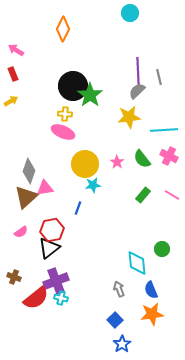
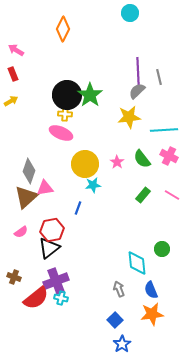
black circle: moved 6 px left, 9 px down
pink ellipse: moved 2 px left, 1 px down
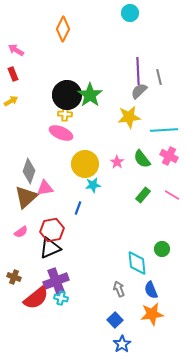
gray semicircle: moved 2 px right
black triangle: moved 1 px right; rotated 15 degrees clockwise
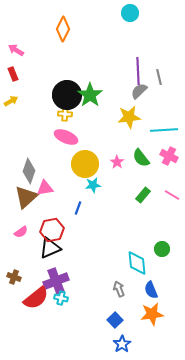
pink ellipse: moved 5 px right, 4 px down
green semicircle: moved 1 px left, 1 px up
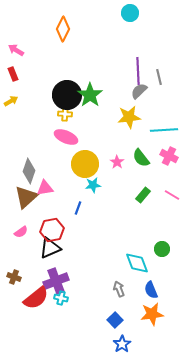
cyan diamond: rotated 15 degrees counterclockwise
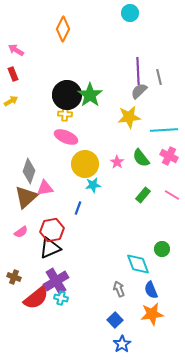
cyan diamond: moved 1 px right, 1 px down
purple cross: rotated 10 degrees counterclockwise
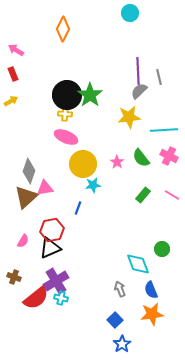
yellow circle: moved 2 px left
pink semicircle: moved 2 px right, 9 px down; rotated 24 degrees counterclockwise
gray arrow: moved 1 px right
